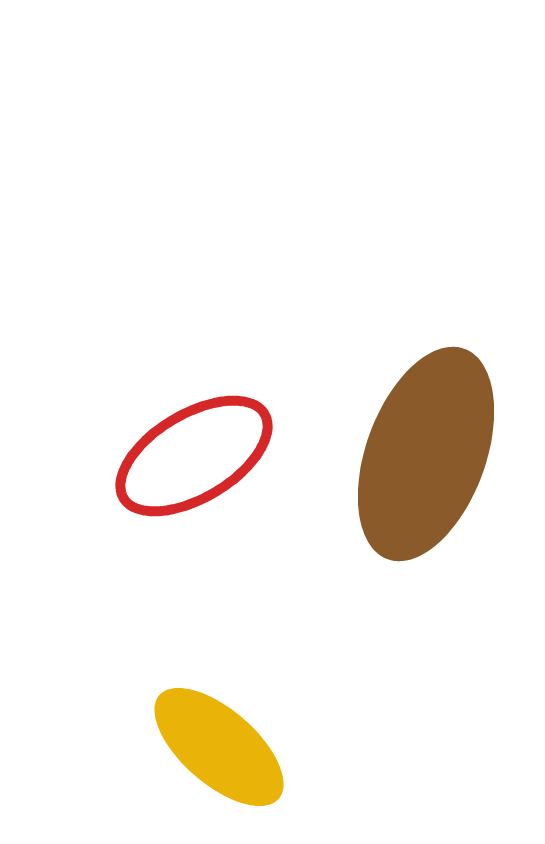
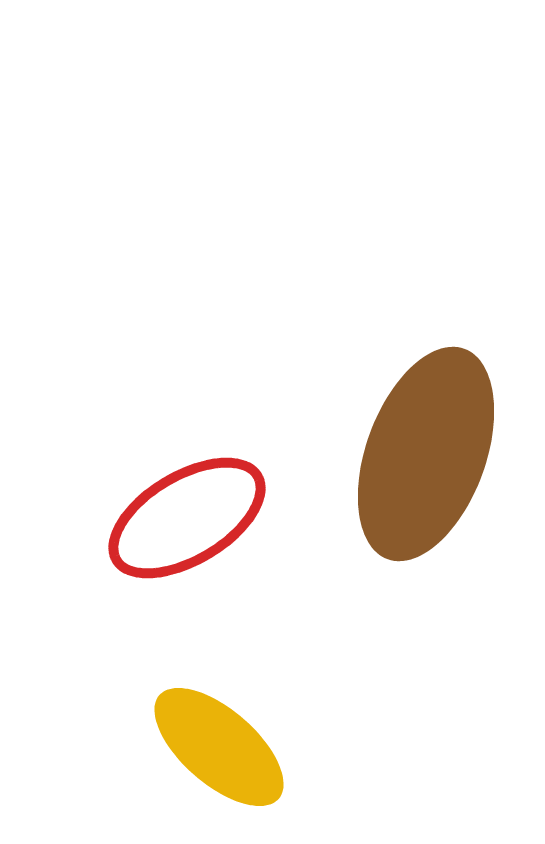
red ellipse: moved 7 px left, 62 px down
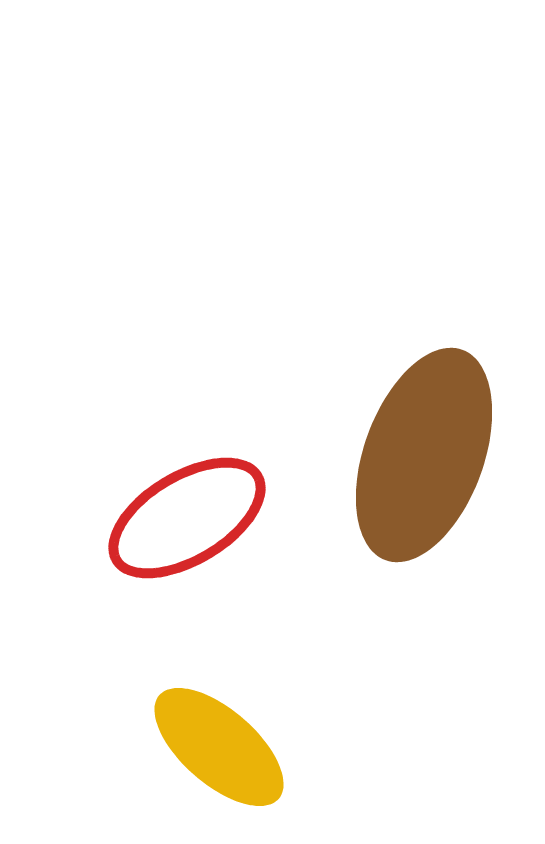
brown ellipse: moved 2 px left, 1 px down
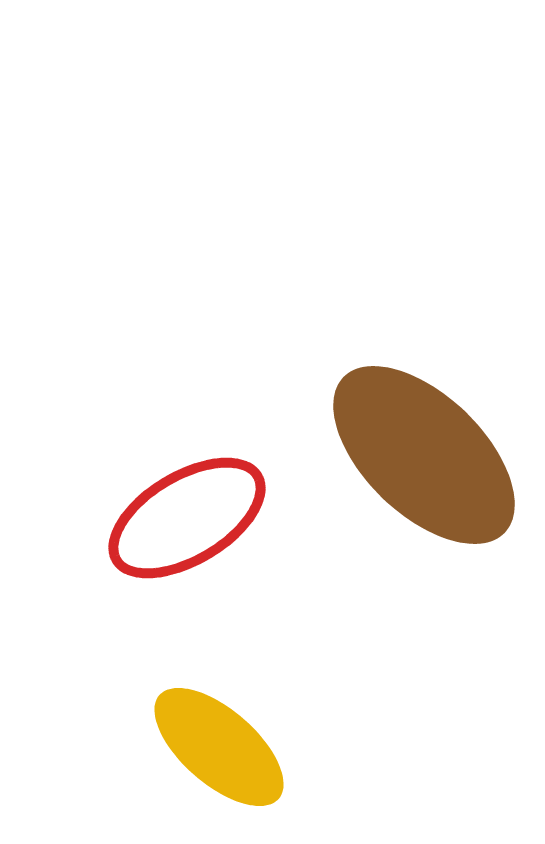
brown ellipse: rotated 66 degrees counterclockwise
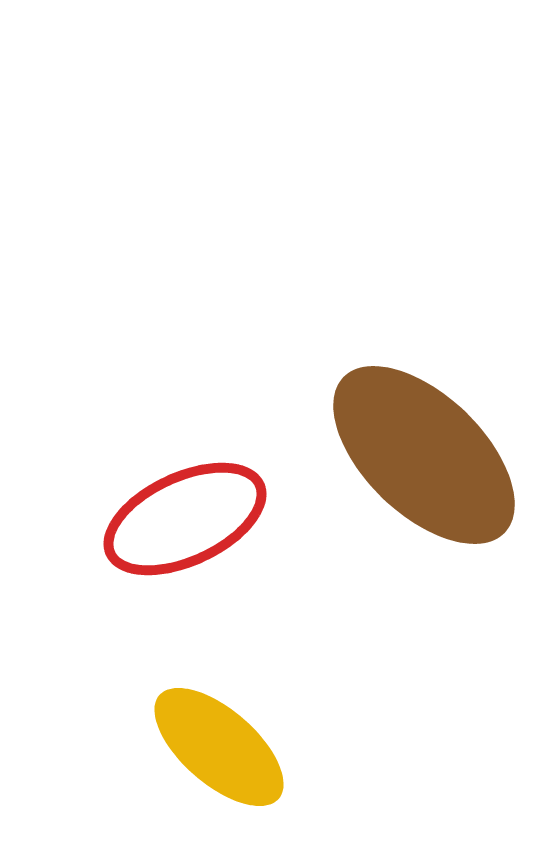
red ellipse: moved 2 px left, 1 px down; rotated 6 degrees clockwise
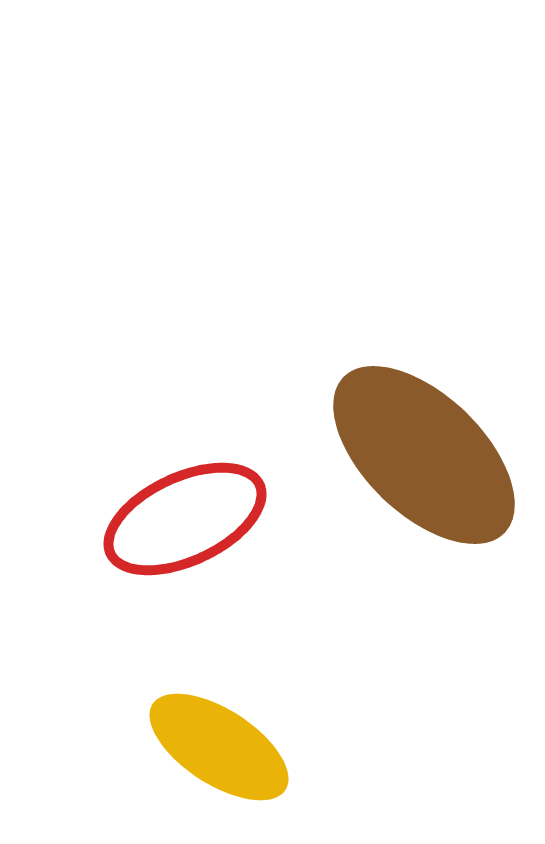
yellow ellipse: rotated 8 degrees counterclockwise
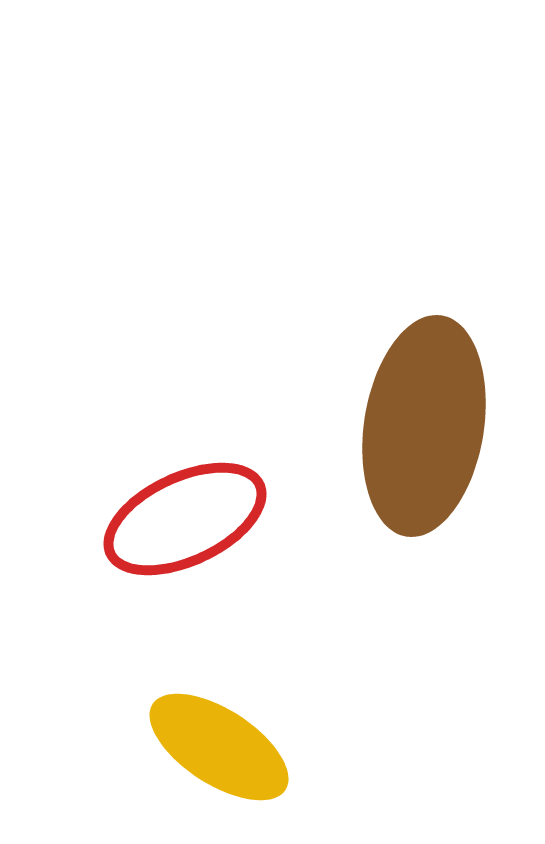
brown ellipse: moved 29 px up; rotated 55 degrees clockwise
